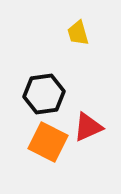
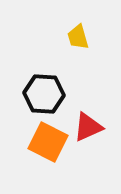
yellow trapezoid: moved 4 px down
black hexagon: rotated 12 degrees clockwise
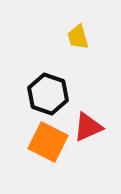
black hexagon: moved 4 px right; rotated 15 degrees clockwise
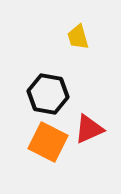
black hexagon: rotated 9 degrees counterclockwise
red triangle: moved 1 px right, 2 px down
